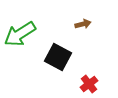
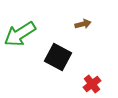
red cross: moved 3 px right
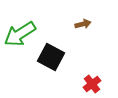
black square: moved 7 px left
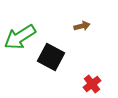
brown arrow: moved 1 px left, 2 px down
green arrow: moved 3 px down
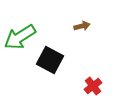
black square: moved 1 px left, 3 px down
red cross: moved 1 px right, 2 px down
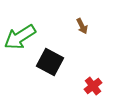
brown arrow: rotated 77 degrees clockwise
black square: moved 2 px down
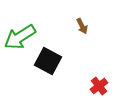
black square: moved 2 px left, 1 px up
red cross: moved 6 px right
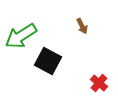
green arrow: moved 1 px right, 1 px up
red cross: moved 3 px up; rotated 12 degrees counterclockwise
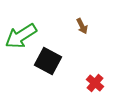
red cross: moved 4 px left
